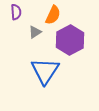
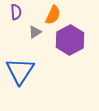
blue triangle: moved 25 px left
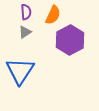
purple semicircle: moved 10 px right
gray triangle: moved 10 px left
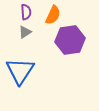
purple hexagon: rotated 20 degrees clockwise
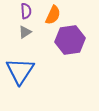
purple semicircle: moved 1 px up
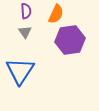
orange semicircle: moved 3 px right, 1 px up
gray triangle: rotated 32 degrees counterclockwise
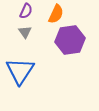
purple semicircle: rotated 28 degrees clockwise
